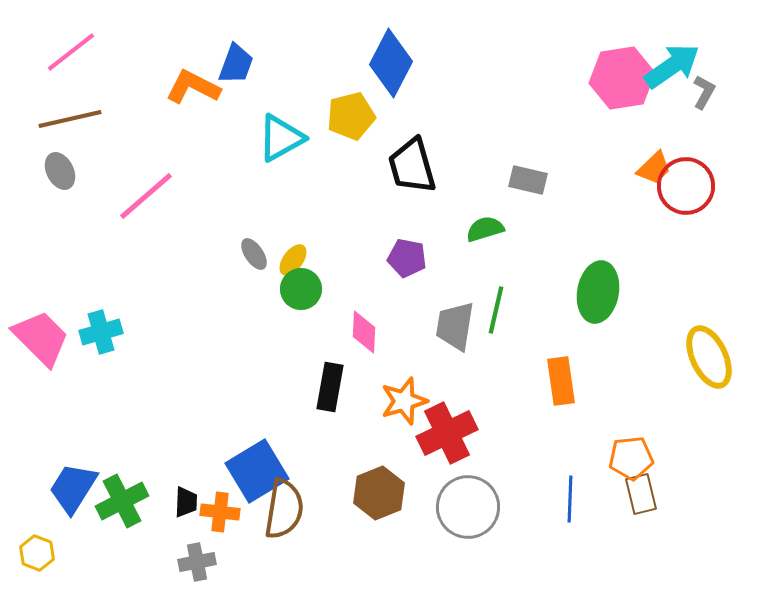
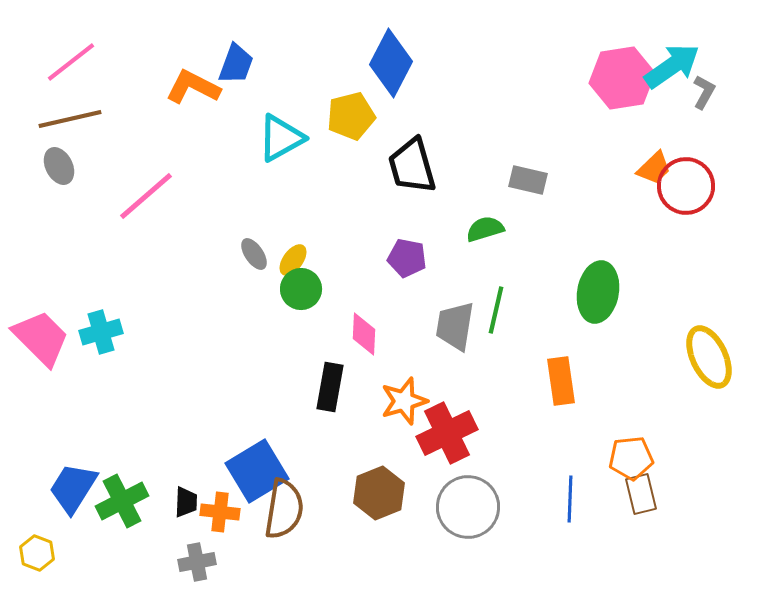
pink line at (71, 52): moved 10 px down
gray ellipse at (60, 171): moved 1 px left, 5 px up
pink diamond at (364, 332): moved 2 px down
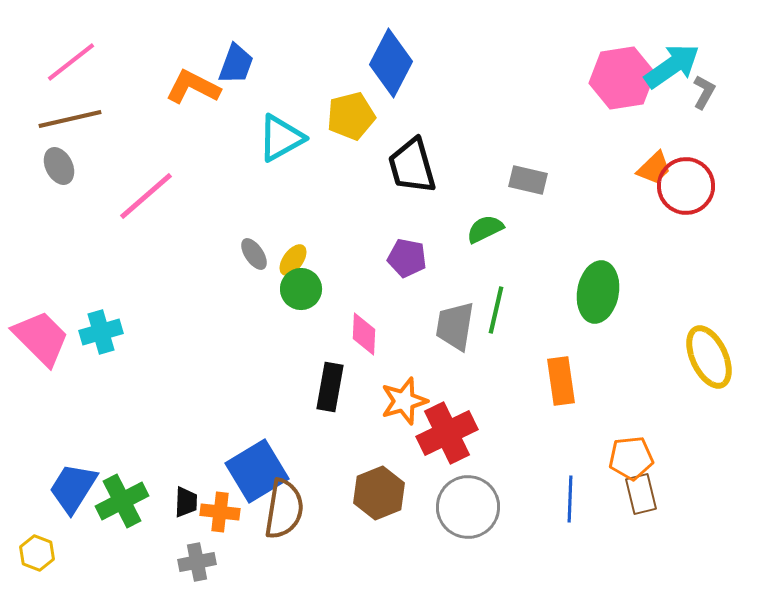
green semicircle at (485, 229): rotated 9 degrees counterclockwise
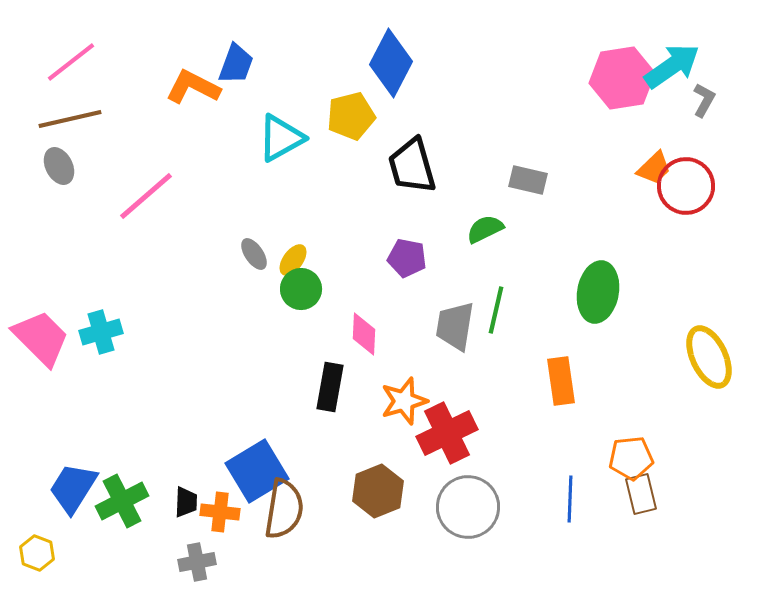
gray L-shape at (704, 92): moved 8 px down
brown hexagon at (379, 493): moved 1 px left, 2 px up
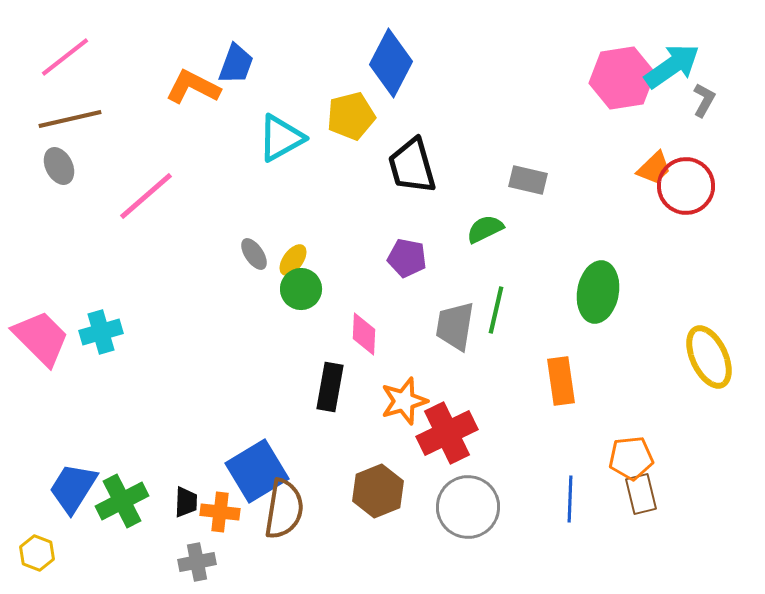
pink line at (71, 62): moved 6 px left, 5 px up
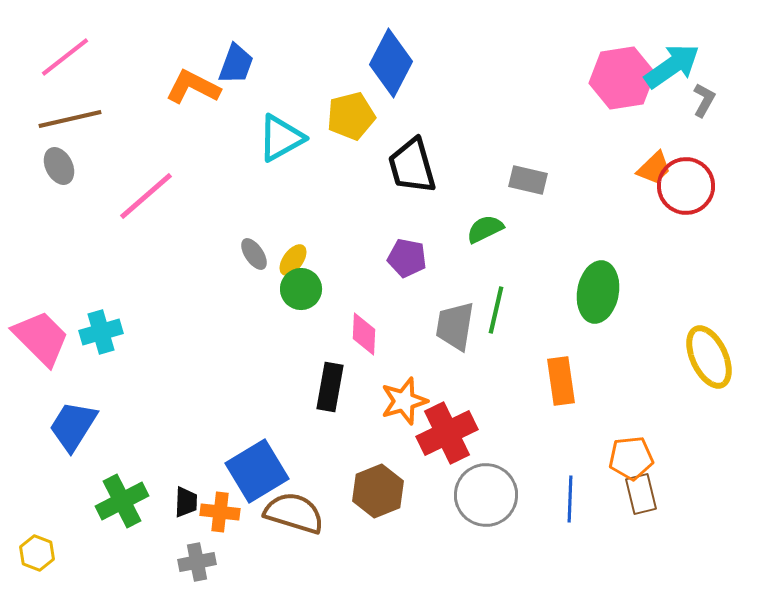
blue trapezoid at (73, 488): moved 62 px up
gray circle at (468, 507): moved 18 px right, 12 px up
brown semicircle at (284, 509): moved 10 px right, 4 px down; rotated 82 degrees counterclockwise
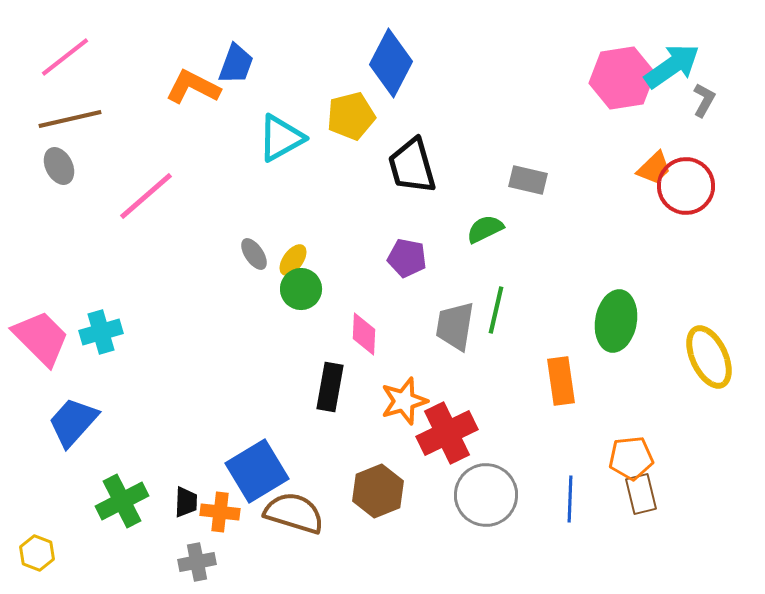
green ellipse at (598, 292): moved 18 px right, 29 px down
blue trapezoid at (73, 426): moved 4 px up; rotated 10 degrees clockwise
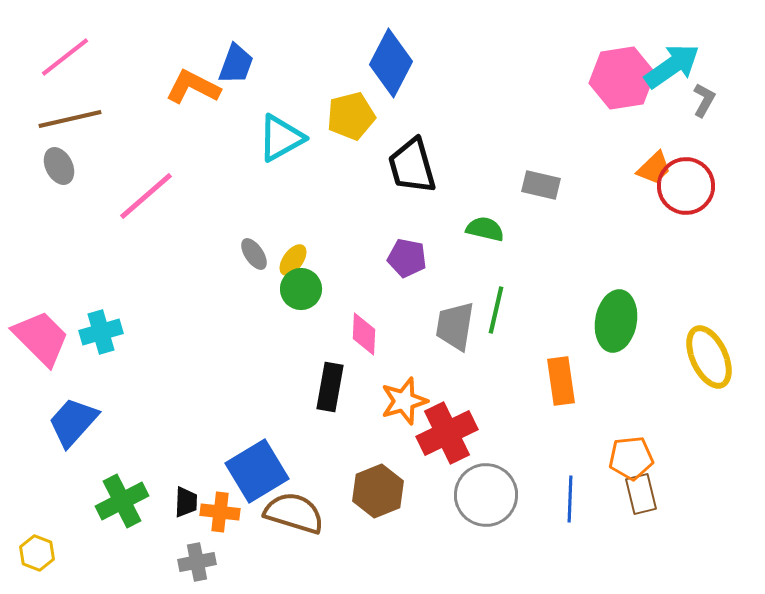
gray rectangle at (528, 180): moved 13 px right, 5 px down
green semicircle at (485, 229): rotated 39 degrees clockwise
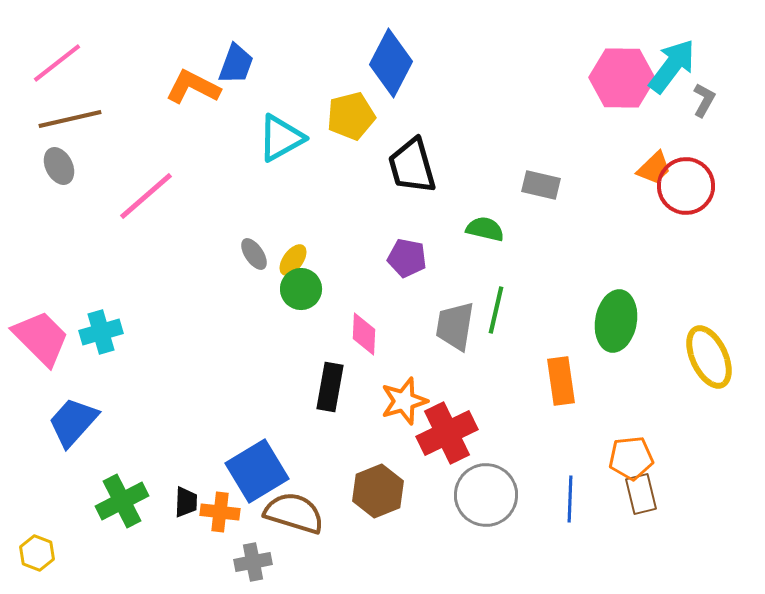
pink line at (65, 57): moved 8 px left, 6 px down
cyan arrow at (672, 66): rotated 18 degrees counterclockwise
pink hexagon at (622, 78): rotated 10 degrees clockwise
gray cross at (197, 562): moved 56 px right
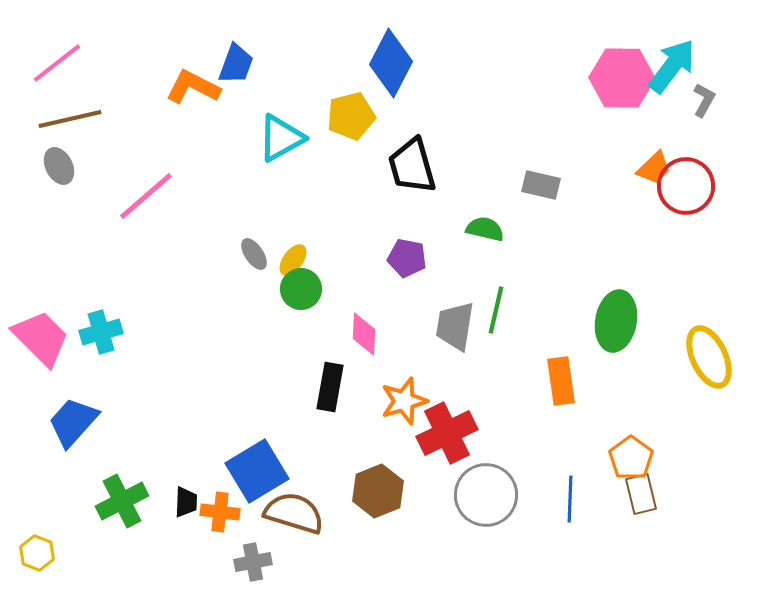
orange pentagon at (631, 458): rotated 30 degrees counterclockwise
